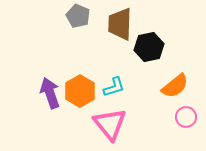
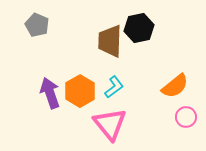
gray pentagon: moved 41 px left, 9 px down
brown trapezoid: moved 10 px left, 17 px down
black hexagon: moved 10 px left, 19 px up
cyan L-shape: rotated 20 degrees counterclockwise
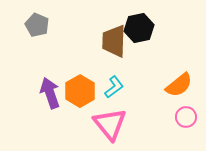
brown trapezoid: moved 4 px right
orange semicircle: moved 4 px right, 1 px up
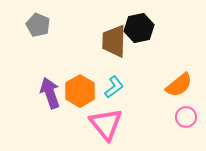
gray pentagon: moved 1 px right
pink triangle: moved 4 px left
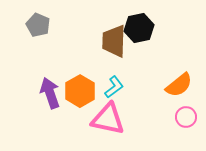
pink triangle: moved 2 px right, 5 px up; rotated 39 degrees counterclockwise
